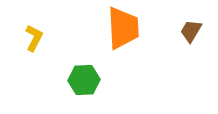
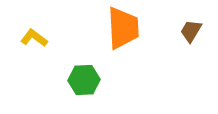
yellow L-shape: rotated 80 degrees counterclockwise
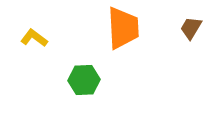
brown trapezoid: moved 3 px up
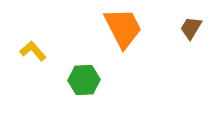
orange trapezoid: rotated 24 degrees counterclockwise
yellow L-shape: moved 1 px left, 13 px down; rotated 12 degrees clockwise
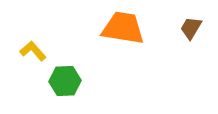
orange trapezoid: rotated 54 degrees counterclockwise
green hexagon: moved 19 px left, 1 px down
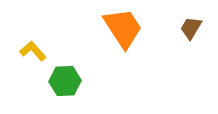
orange trapezoid: rotated 48 degrees clockwise
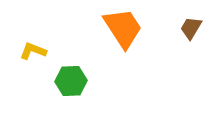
yellow L-shape: rotated 28 degrees counterclockwise
green hexagon: moved 6 px right
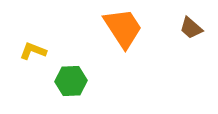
brown trapezoid: rotated 80 degrees counterclockwise
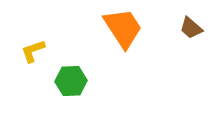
yellow L-shape: rotated 40 degrees counterclockwise
